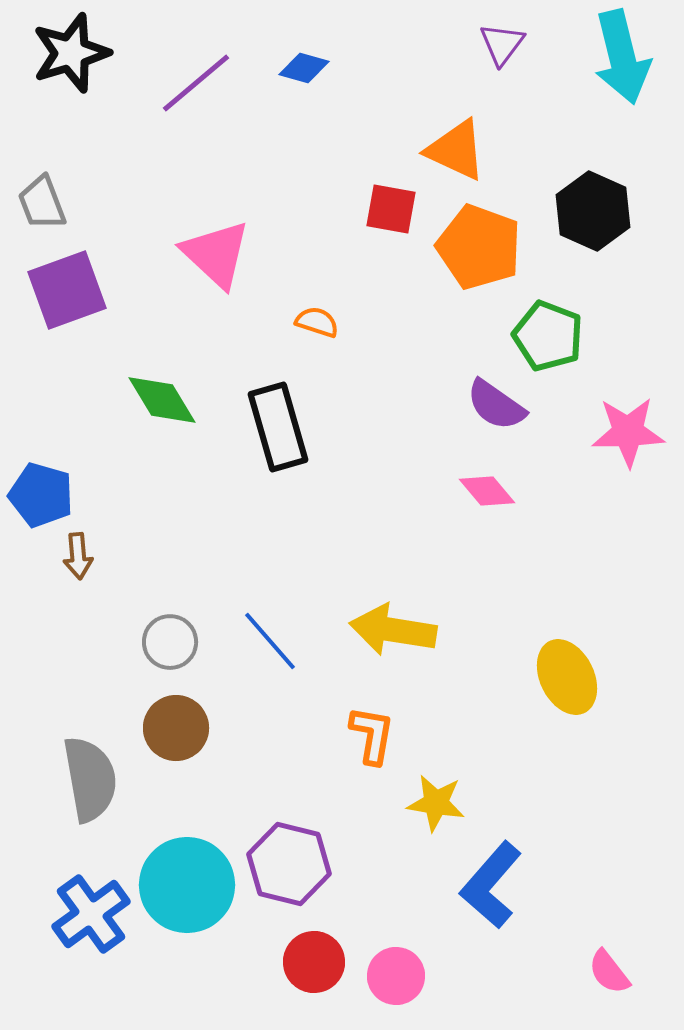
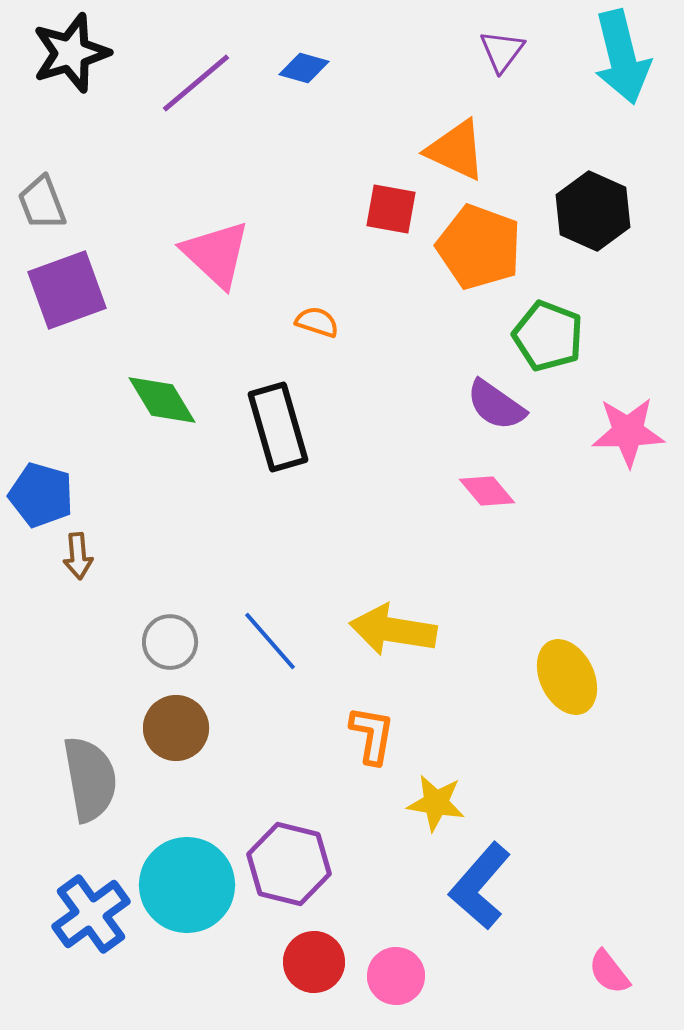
purple triangle: moved 7 px down
blue L-shape: moved 11 px left, 1 px down
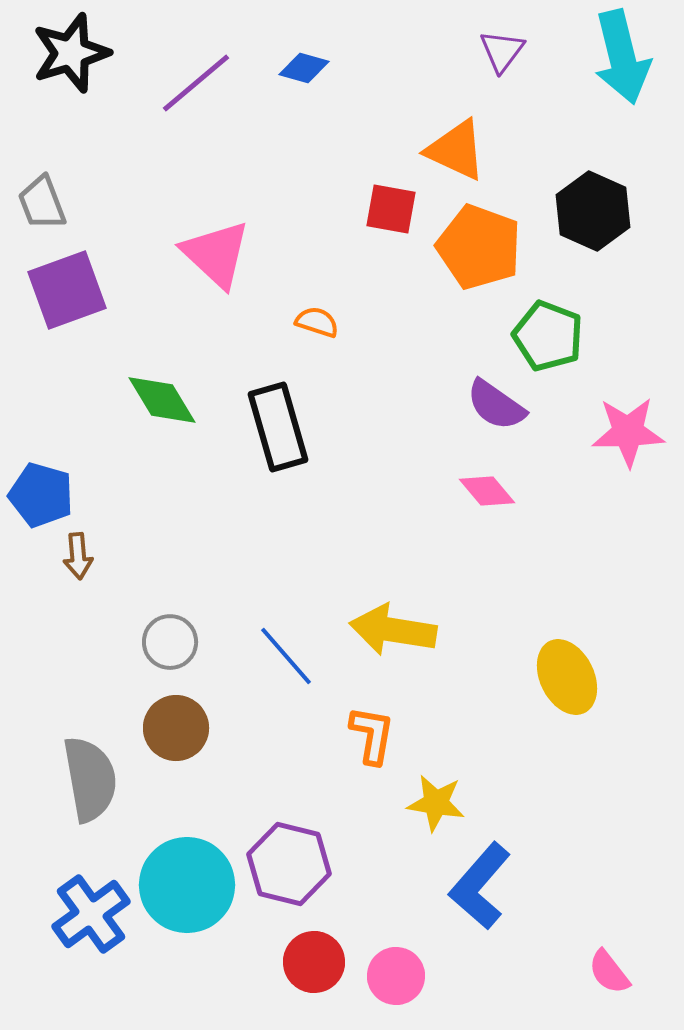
blue line: moved 16 px right, 15 px down
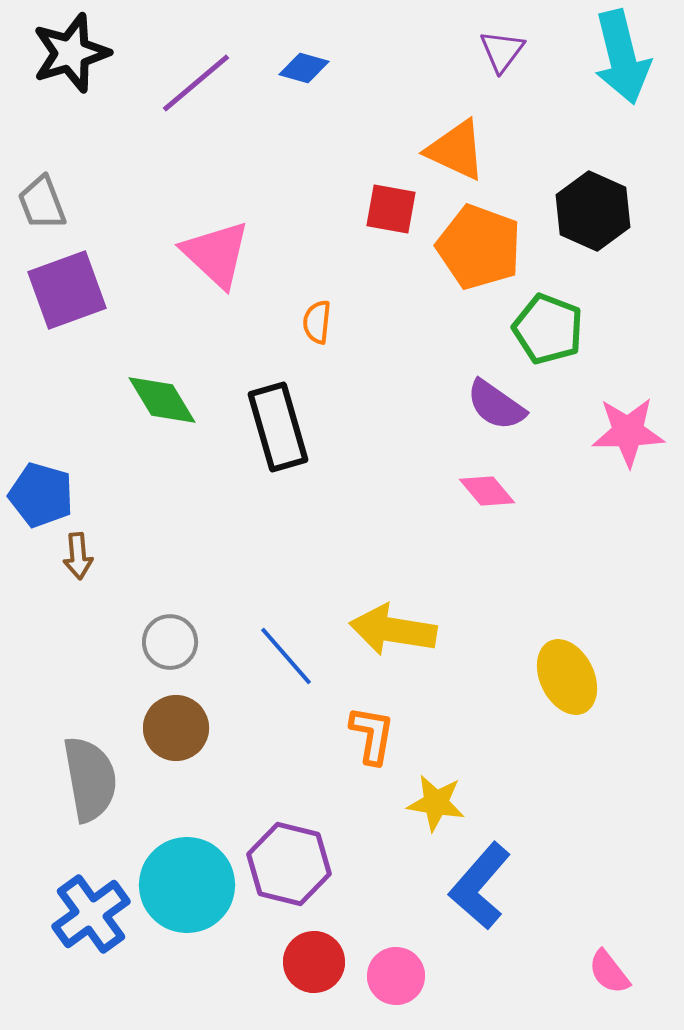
orange semicircle: rotated 102 degrees counterclockwise
green pentagon: moved 7 px up
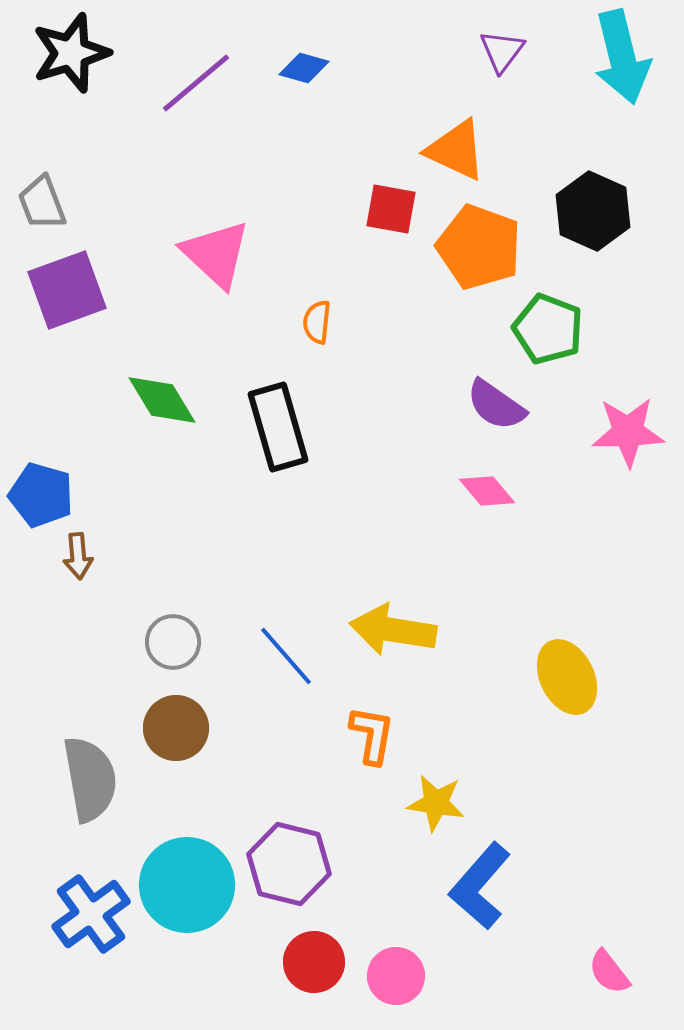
gray circle: moved 3 px right
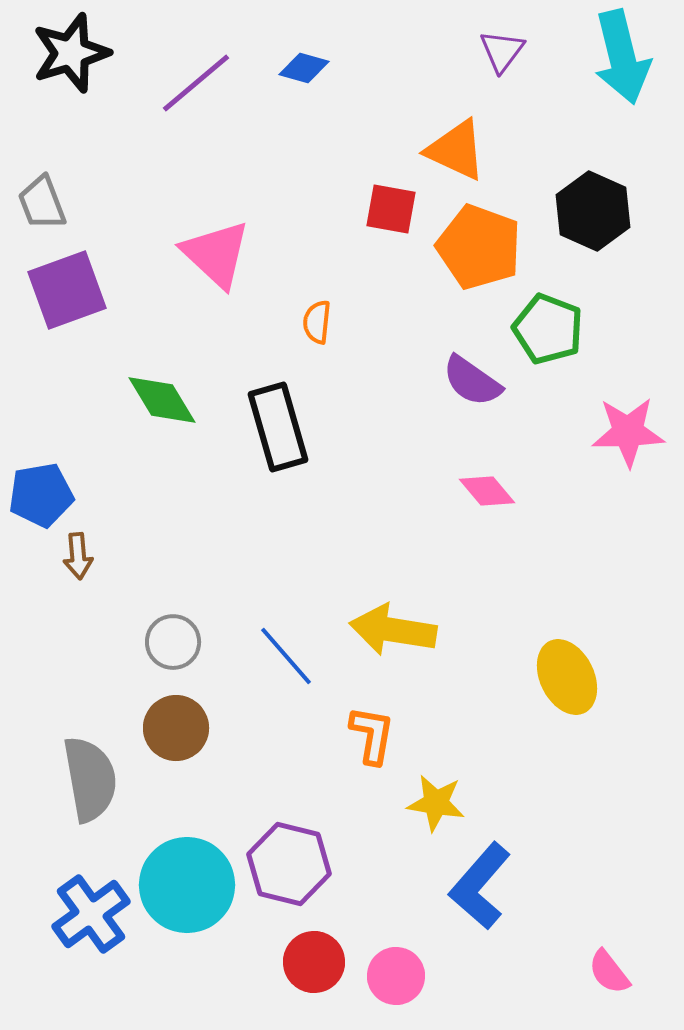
purple semicircle: moved 24 px left, 24 px up
blue pentagon: rotated 26 degrees counterclockwise
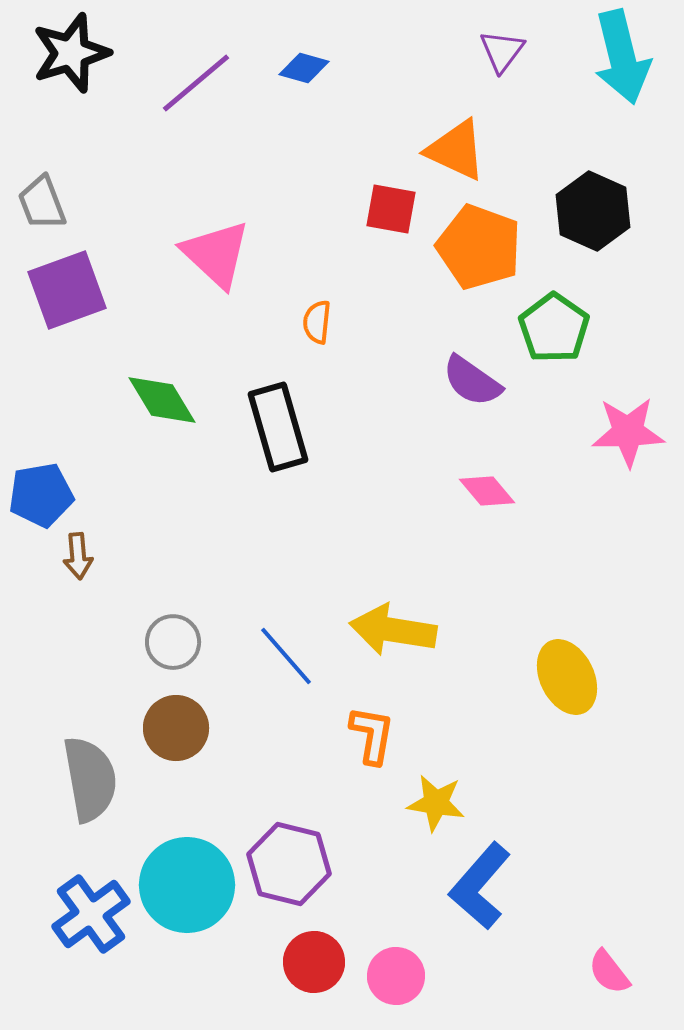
green pentagon: moved 6 px right, 1 px up; rotated 14 degrees clockwise
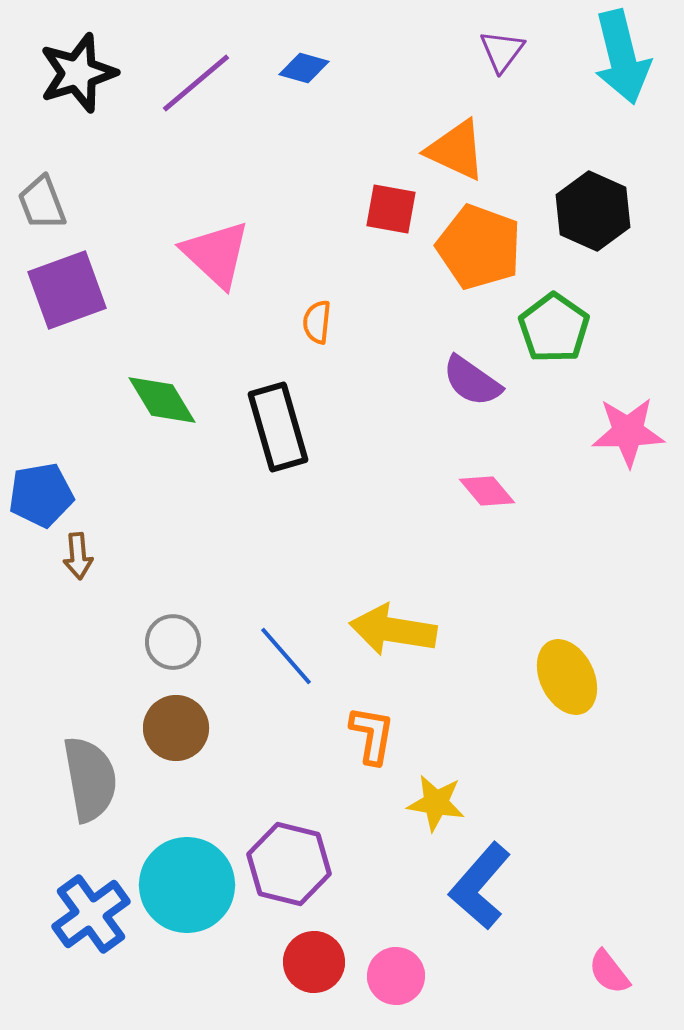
black star: moved 7 px right, 20 px down
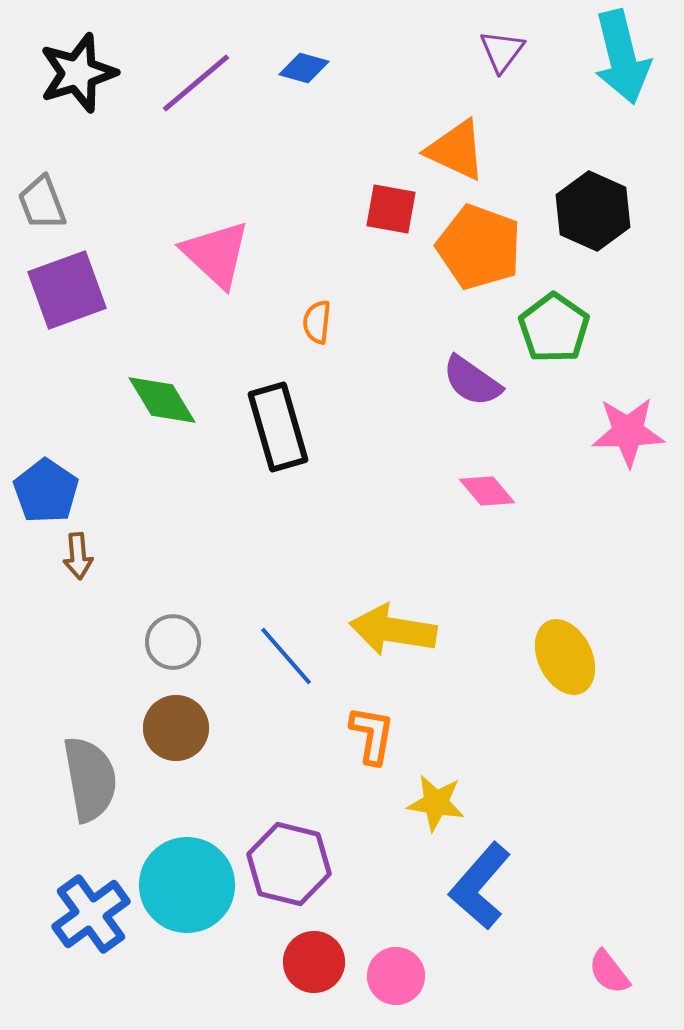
blue pentagon: moved 5 px right, 4 px up; rotated 28 degrees counterclockwise
yellow ellipse: moved 2 px left, 20 px up
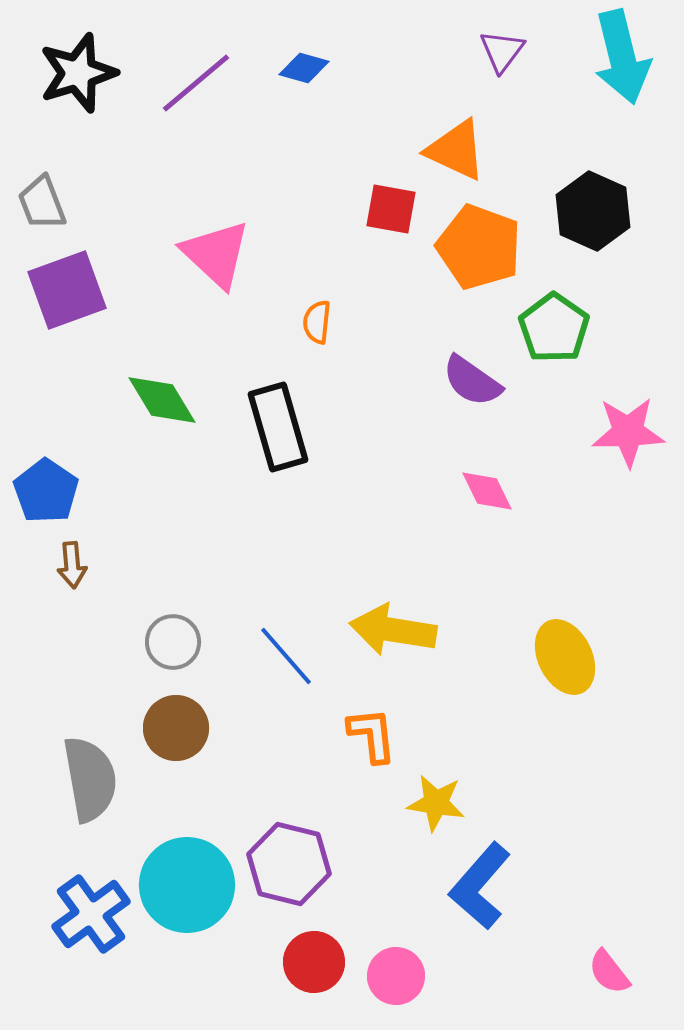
pink diamond: rotated 14 degrees clockwise
brown arrow: moved 6 px left, 9 px down
orange L-shape: rotated 16 degrees counterclockwise
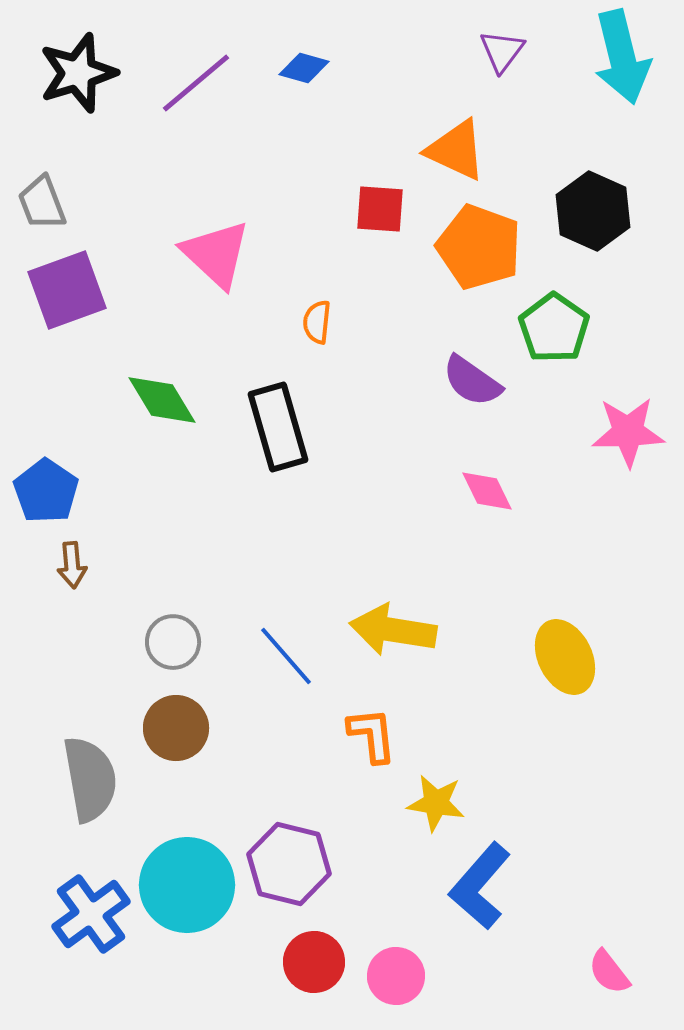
red square: moved 11 px left; rotated 6 degrees counterclockwise
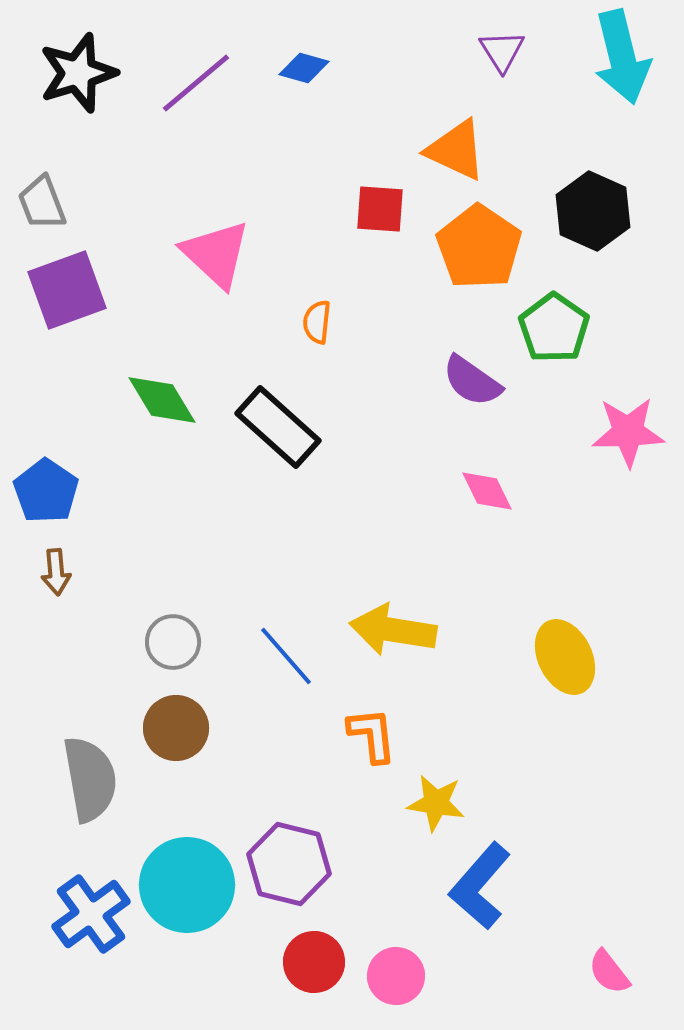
purple triangle: rotated 9 degrees counterclockwise
orange pentagon: rotated 14 degrees clockwise
black rectangle: rotated 32 degrees counterclockwise
brown arrow: moved 16 px left, 7 px down
